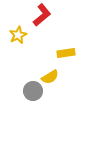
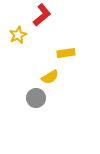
gray circle: moved 3 px right, 7 px down
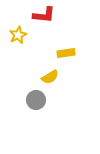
red L-shape: moved 2 px right; rotated 45 degrees clockwise
gray circle: moved 2 px down
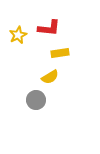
red L-shape: moved 5 px right, 13 px down
yellow rectangle: moved 6 px left
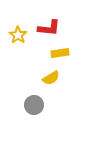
yellow star: rotated 12 degrees counterclockwise
yellow semicircle: moved 1 px right, 1 px down
gray circle: moved 2 px left, 5 px down
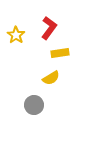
red L-shape: rotated 60 degrees counterclockwise
yellow star: moved 2 px left
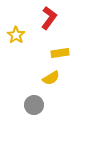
red L-shape: moved 10 px up
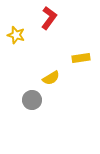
yellow star: rotated 18 degrees counterclockwise
yellow rectangle: moved 21 px right, 5 px down
gray circle: moved 2 px left, 5 px up
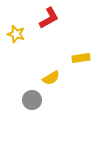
red L-shape: rotated 25 degrees clockwise
yellow star: moved 1 px up
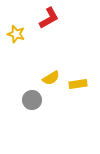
yellow rectangle: moved 3 px left, 26 px down
